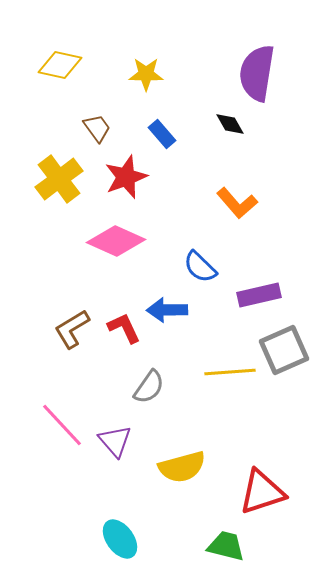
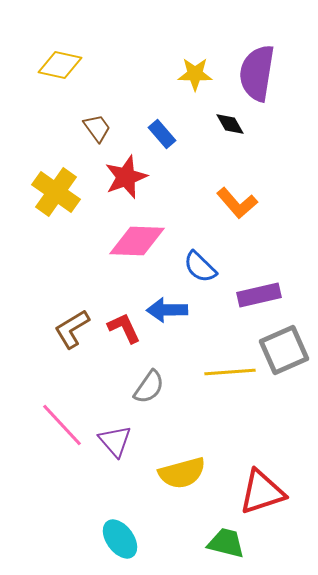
yellow star: moved 49 px right
yellow cross: moved 3 px left, 13 px down; rotated 18 degrees counterclockwise
pink diamond: moved 21 px right; rotated 22 degrees counterclockwise
yellow semicircle: moved 6 px down
green trapezoid: moved 3 px up
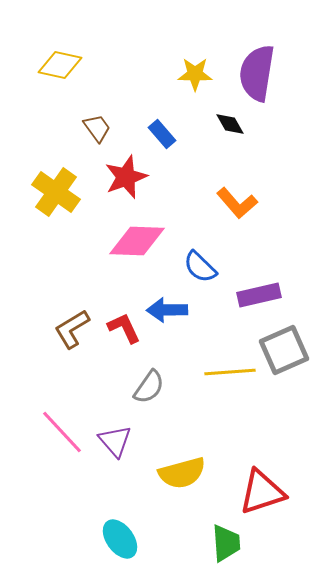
pink line: moved 7 px down
green trapezoid: rotated 72 degrees clockwise
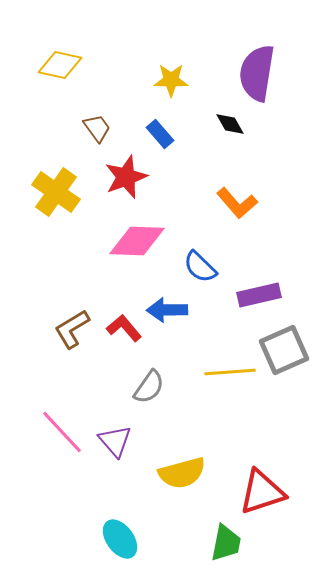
yellow star: moved 24 px left, 6 px down
blue rectangle: moved 2 px left
red L-shape: rotated 15 degrees counterclockwise
green trapezoid: rotated 15 degrees clockwise
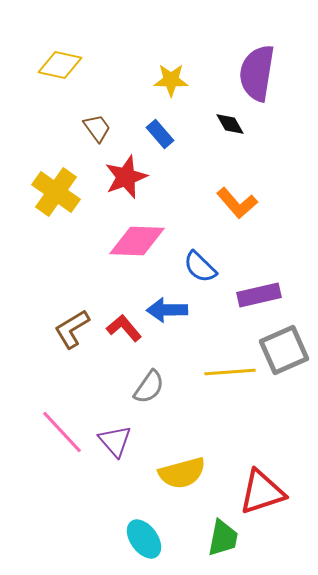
cyan ellipse: moved 24 px right
green trapezoid: moved 3 px left, 5 px up
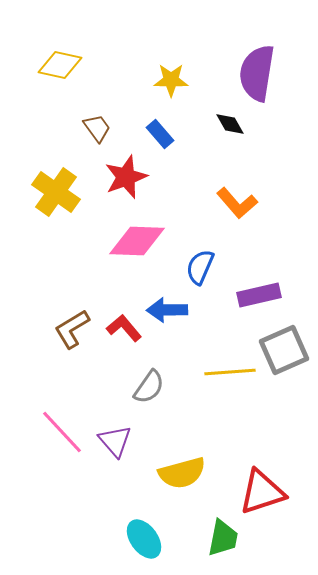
blue semicircle: rotated 69 degrees clockwise
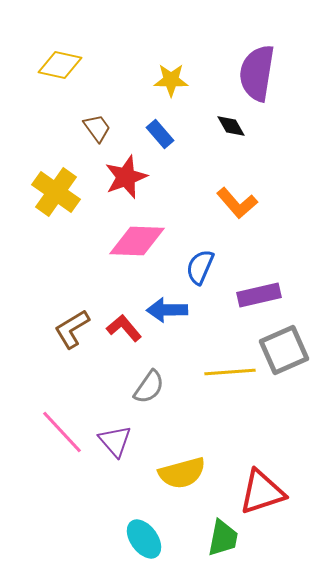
black diamond: moved 1 px right, 2 px down
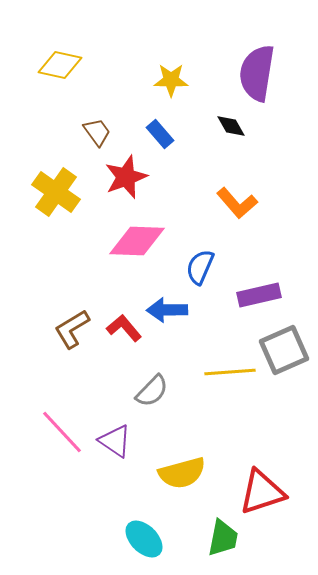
brown trapezoid: moved 4 px down
gray semicircle: moved 3 px right, 4 px down; rotated 9 degrees clockwise
purple triangle: rotated 15 degrees counterclockwise
cyan ellipse: rotated 9 degrees counterclockwise
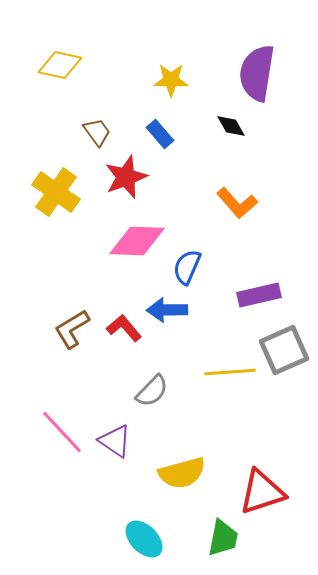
blue semicircle: moved 13 px left
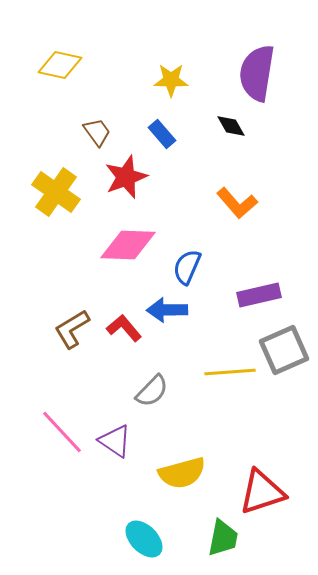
blue rectangle: moved 2 px right
pink diamond: moved 9 px left, 4 px down
